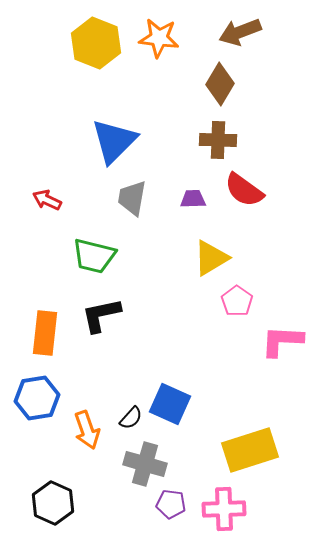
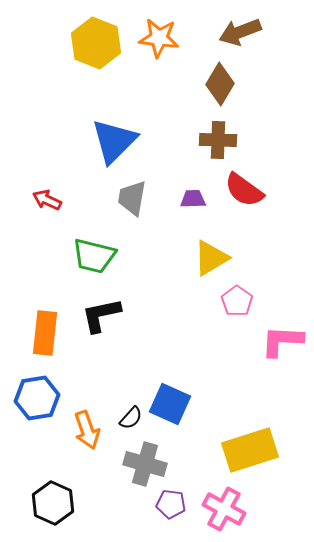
pink cross: rotated 30 degrees clockwise
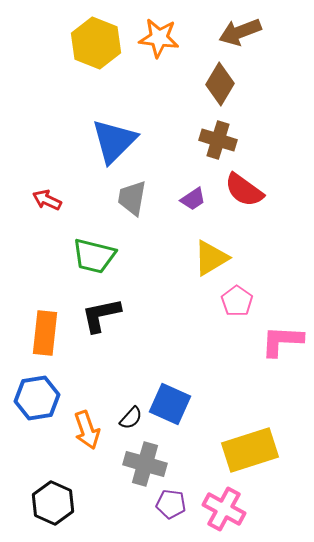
brown cross: rotated 15 degrees clockwise
purple trapezoid: rotated 148 degrees clockwise
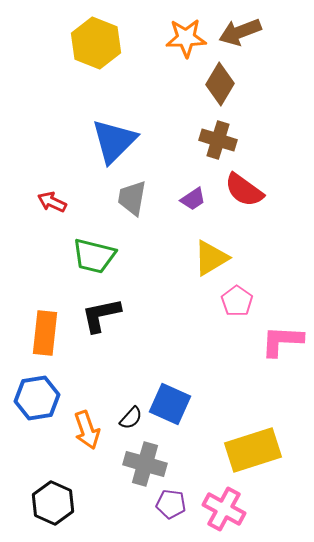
orange star: moved 27 px right; rotated 9 degrees counterclockwise
red arrow: moved 5 px right, 2 px down
yellow rectangle: moved 3 px right
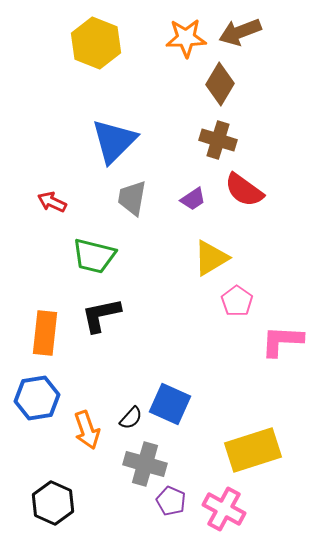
purple pentagon: moved 3 px up; rotated 16 degrees clockwise
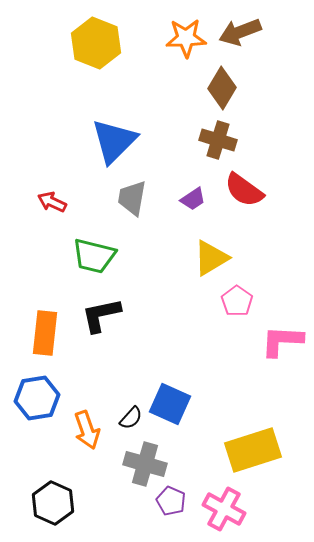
brown diamond: moved 2 px right, 4 px down
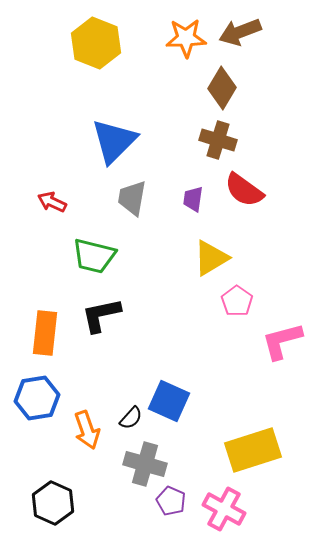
purple trapezoid: rotated 132 degrees clockwise
pink L-shape: rotated 18 degrees counterclockwise
blue square: moved 1 px left, 3 px up
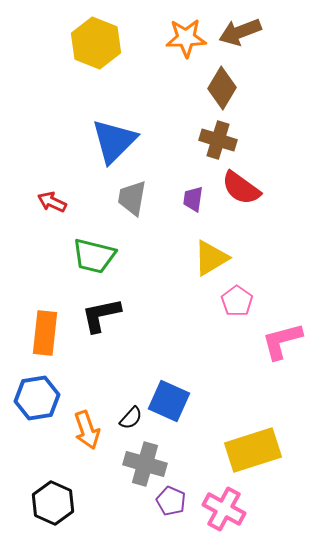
red semicircle: moved 3 px left, 2 px up
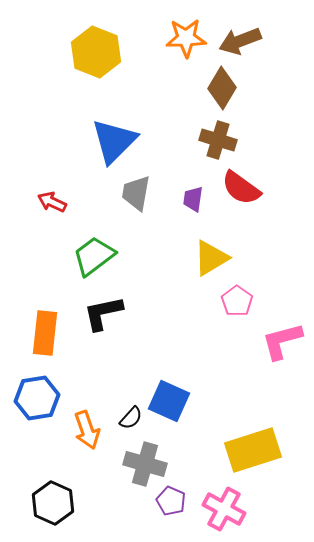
brown arrow: moved 9 px down
yellow hexagon: moved 9 px down
gray trapezoid: moved 4 px right, 5 px up
green trapezoid: rotated 129 degrees clockwise
black L-shape: moved 2 px right, 2 px up
